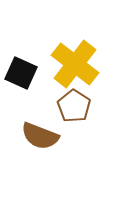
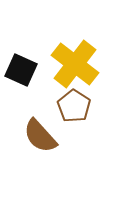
black square: moved 3 px up
brown semicircle: rotated 27 degrees clockwise
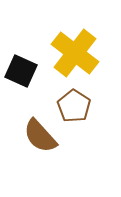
yellow cross: moved 11 px up
black square: moved 1 px down
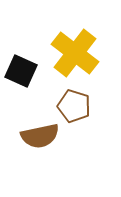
brown pentagon: rotated 16 degrees counterclockwise
brown semicircle: rotated 60 degrees counterclockwise
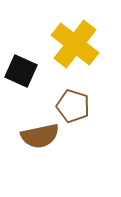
yellow cross: moved 9 px up
brown pentagon: moved 1 px left
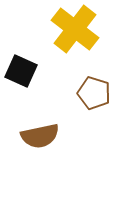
yellow cross: moved 15 px up
brown pentagon: moved 21 px right, 13 px up
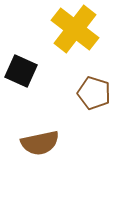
brown semicircle: moved 7 px down
